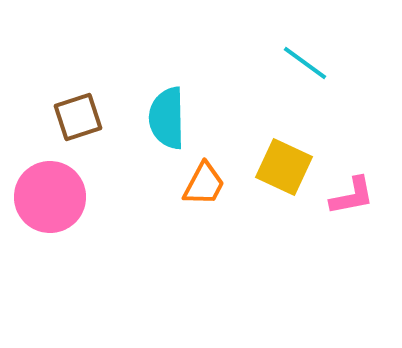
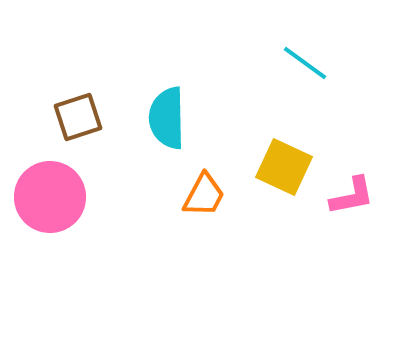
orange trapezoid: moved 11 px down
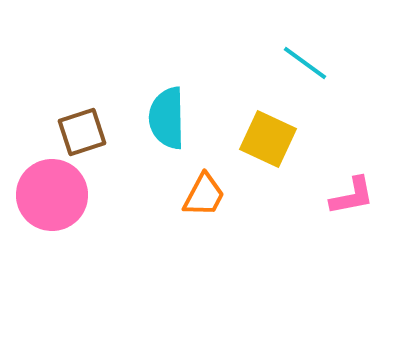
brown square: moved 4 px right, 15 px down
yellow square: moved 16 px left, 28 px up
pink circle: moved 2 px right, 2 px up
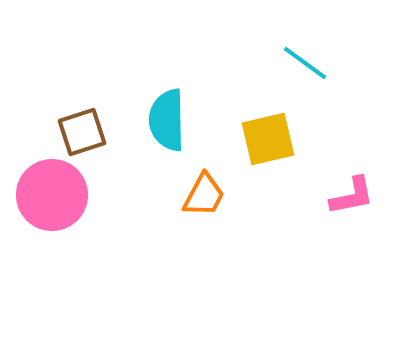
cyan semicircle: moved 2 px down
yellow square: rotated 38 degrees counterclockwise
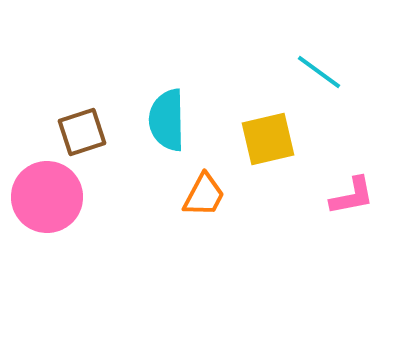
cyan line: moved 14 px right, 9 px down
pink circle: moved 5 px left, 2 px down
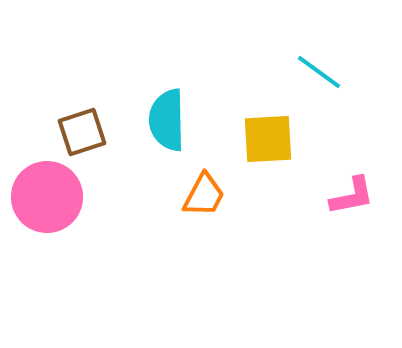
yellow square: rotated 10 degrees clockwise
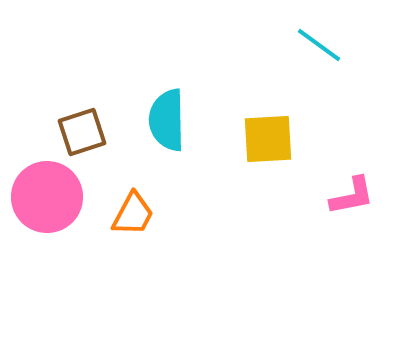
cyan line: moved 27 px up
orange trapezoid: moved 71 px left, 19 px down
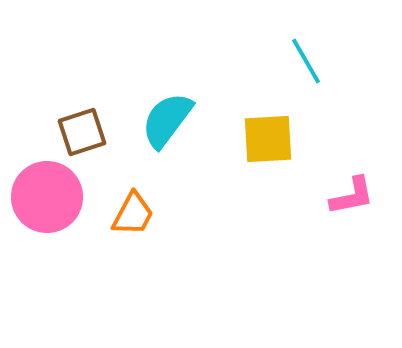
cyan line: moved 13 px left, 16 px down; rotated 24 degrees clockwise
cyan semicircle: rotated 38 degrees clockwise
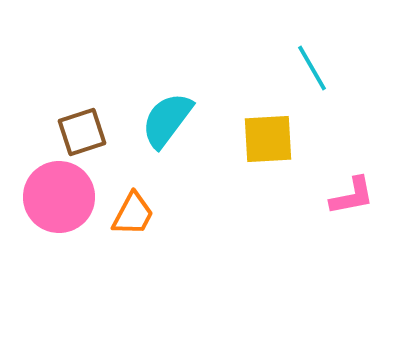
cyan line: moved 6 px right, 7 px down
pink circle: moved 12 px right
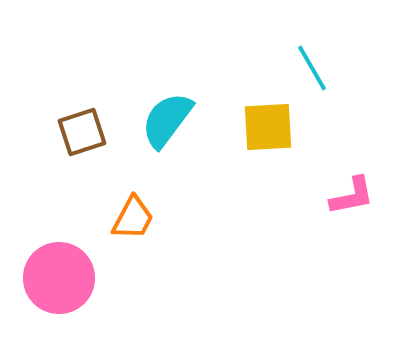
yellow square: moved 12 px up
pink circle: moved 81 px down
orange trapezoid: moved 4 px down
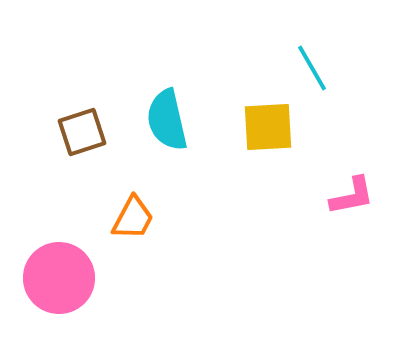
cyan semicircle: rotated 50 degrees counterclockwise
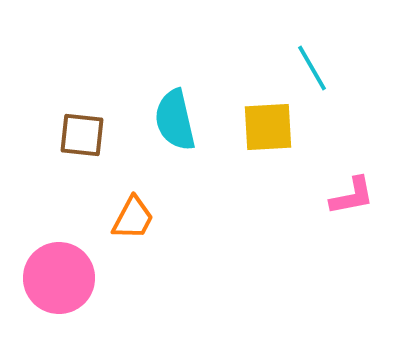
cyan semicircle: moved 8 px right
brown square: moved 3 px down; rotated 24 degrees clockwise
